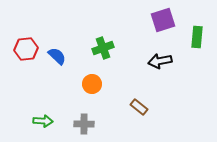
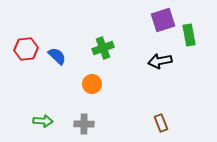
green rectangle: moved 8 px left, 2 px up; rotated 15 degrees counterclockwise
brown rectangle: moved 22 px right, 16 px down; rotated 30 degrees clockwise
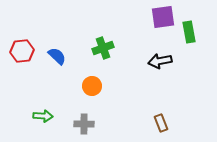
purple square: moved 3 px up; rotated 10 degrees clockwise
green rectangle: moved 3 px up
red hexagon: moved 4 px left, 2 px down
orange circle: moved 2 px down
green arrow: moved 5 px up
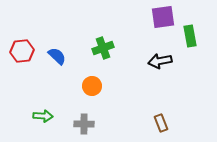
green rectangle: moved 1 px right, 4 px down
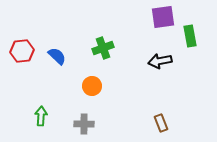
green arrow: moved 2 px left; rotated 90 degrees counterclockwise
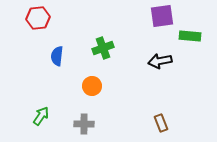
purple square: moved 1 px left, 1 px up
green rectangle: rotated 75 degrees counterclockwise
red hexagon: moved 16 px right, 33 px up
blue semicircle: rotated 126 degrees counterclockwise
green arrow: rotated 30 degrees clockwise
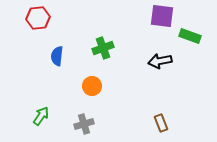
purple square: rotated 15 degrees clockwise
green rectangle: rotated 15 degrees clockwise
gray cross: rotated 18 degrees counterclockwise
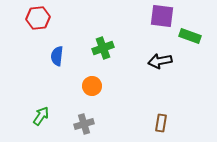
brown rectangle: rotated 30 degrees clockwise
